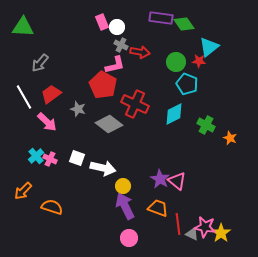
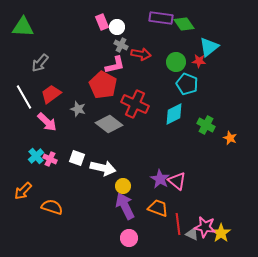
red arrow: moved 1 px right, 2 px down
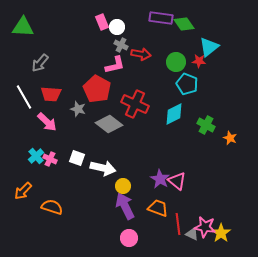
red pentagon: moved 6 px left, 4 px down
red trapezoid: rotated 140 degrees counterclockwise
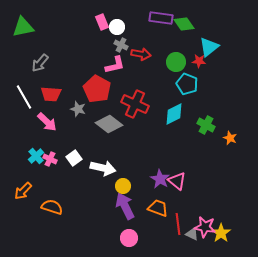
green triangle: rotated 15 degrees counterclockwise
white square: moved 3 px left; rotated 35 degrees clockwise
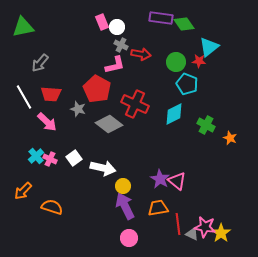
orange trapezoid: rotated 30 degrees counterclockwise
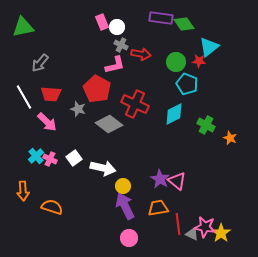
orange arrow: rotated 48 degrees counterclockwise
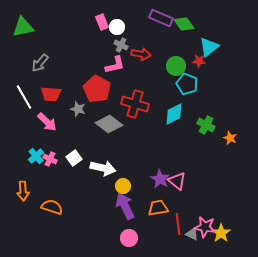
purple rectangle: rotated 15 degrees clockwise
green circle: moved 4 px down
red cross: rotated 8 degrees counterclockwise
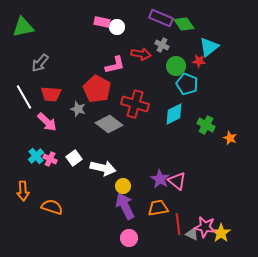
pink rectangle: rotated 56 degrees counterclockwise
gray cross: moved 41 px right
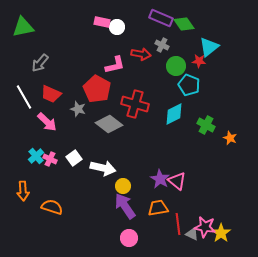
cyan pentagon: moved 2 px right, 1 px down
red trapezoid: rotated 20 degrees clockwise
purple arrow: rotated 8 degrees counterclockwise
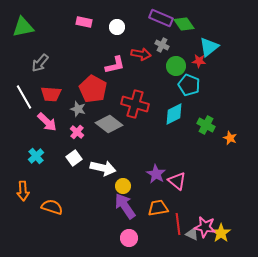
pink rectangle: moved 18 px left
red pentagon: moved 4 px left
red trapezoid: rotated 20 degrees counterclockwise
pink cross: moved 27 px right, 27 px up; rotated 16 degrees clockwise
purple star: moved 4 px left, 5 px up
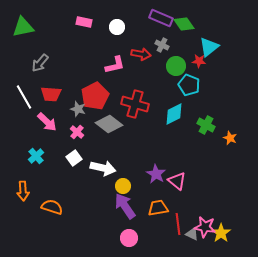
red pentagon: moved 2 px right, 7 px down; rotated 16 degrees clockwise
